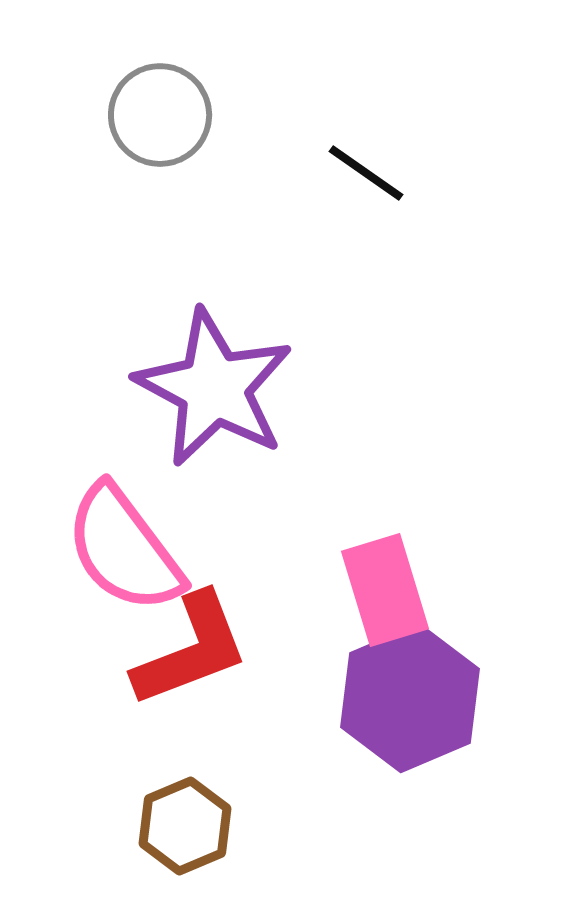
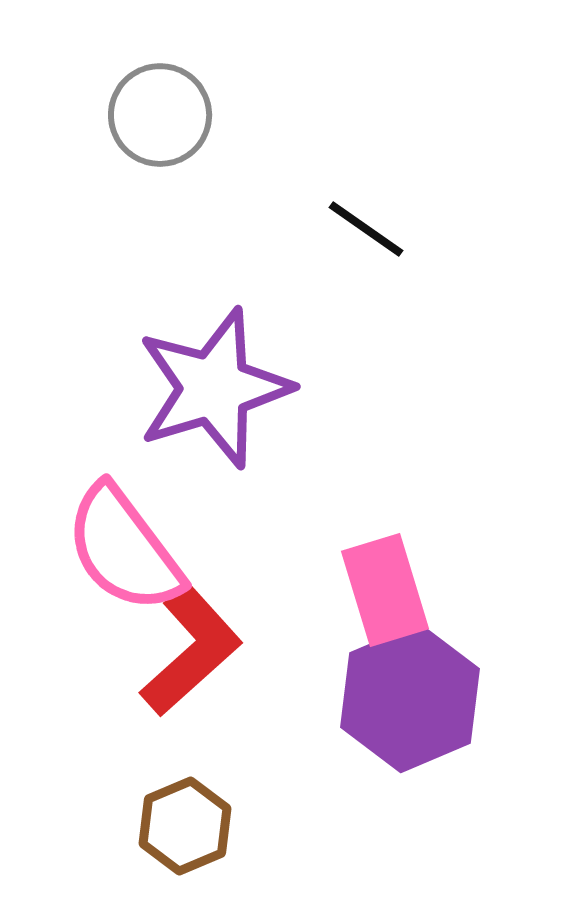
black line: moved 56 px down
purple star: rotated 27 degrees clockwise
red L-shape: rotated 21 degrees counterclockwise
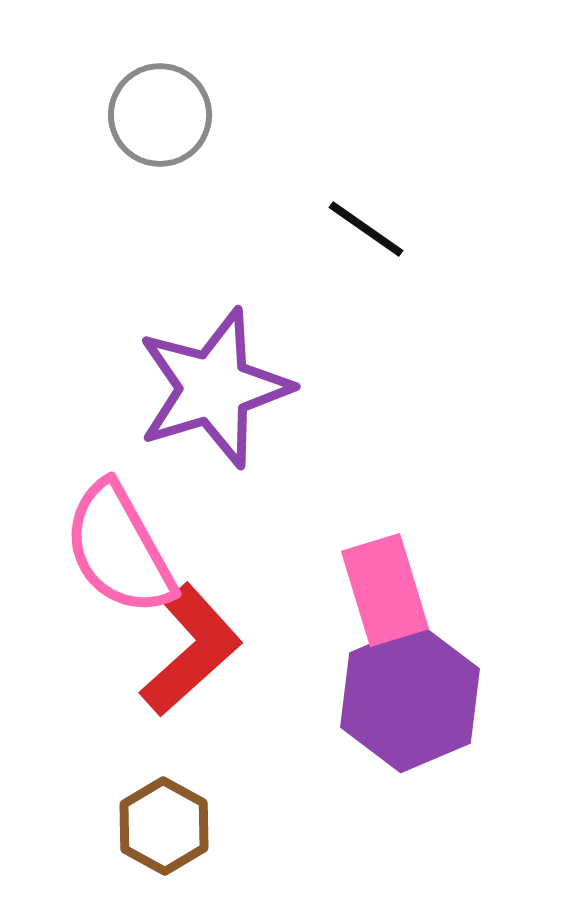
pink semicircle: moved 5 px left; rotated 8 degrees clockwise
brown hexagon: moved 21 px left; rotated 8 degrees counterclockwise
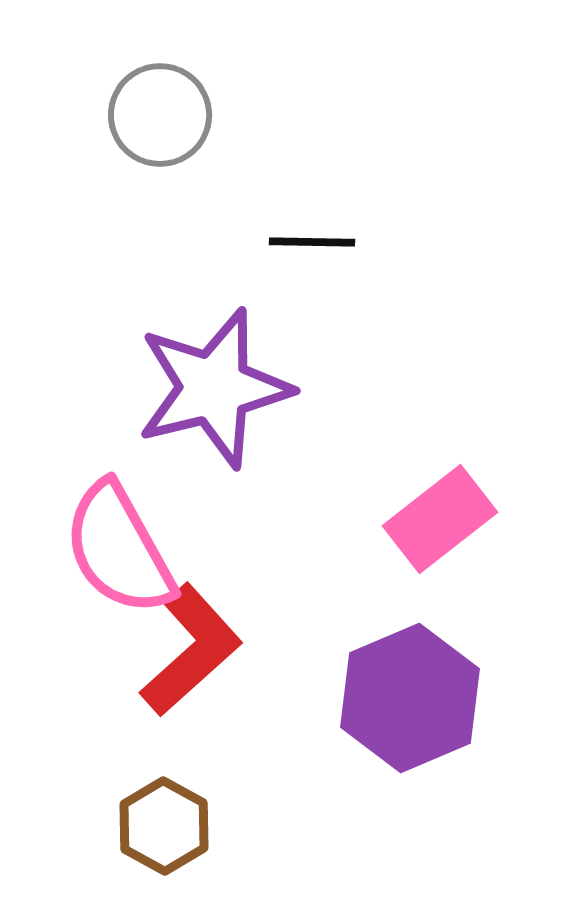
black line: moved 54 px left, 13 px down; rotated 34 degrees counterclockwise
purple star: rotated 3 degrees clockwise
pink rectangle: moved 55 px right, 71 px up; rotated 69 degrees clockwise
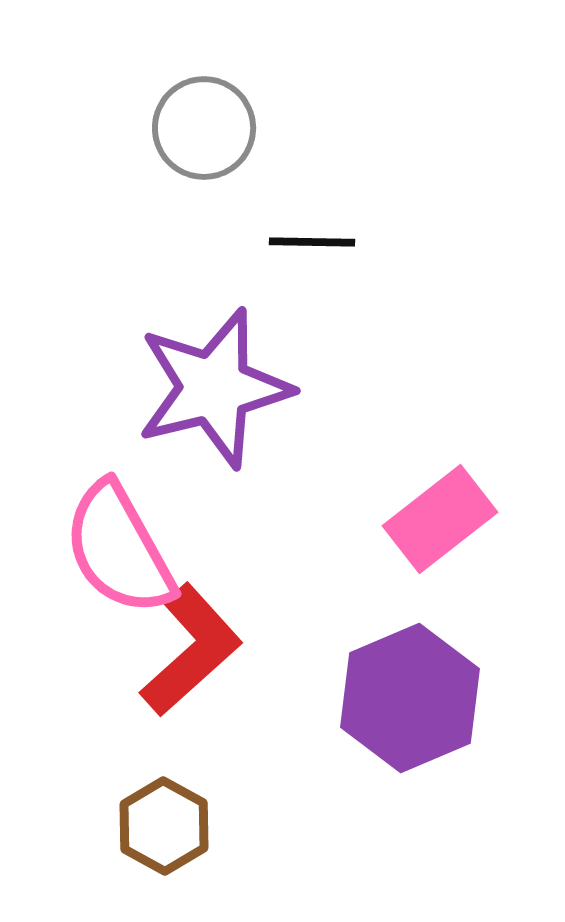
gray circle: moved 44 px right, 13 px down
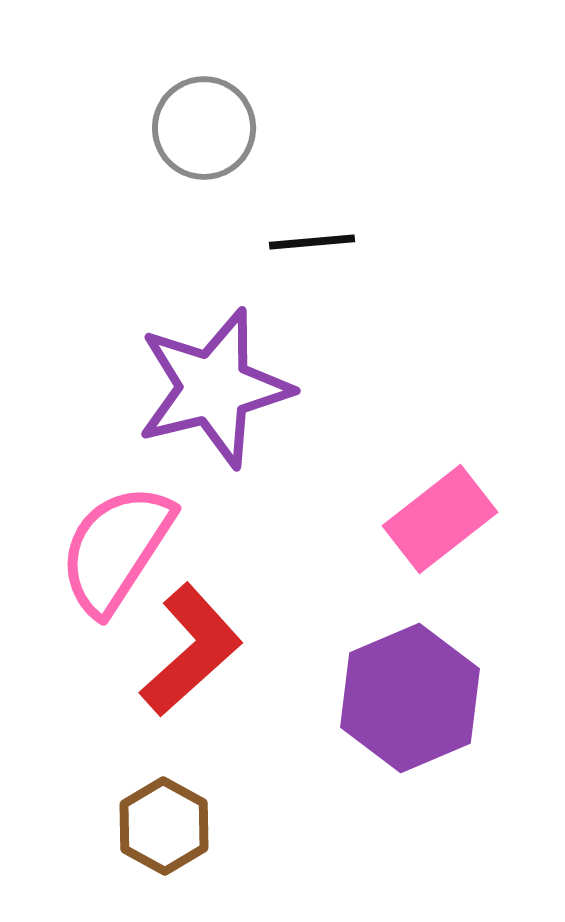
black line: rotated 6 degrees counterclockwise
pink semicircle: moved 3 px left; rotated 62 degrees clockwise
